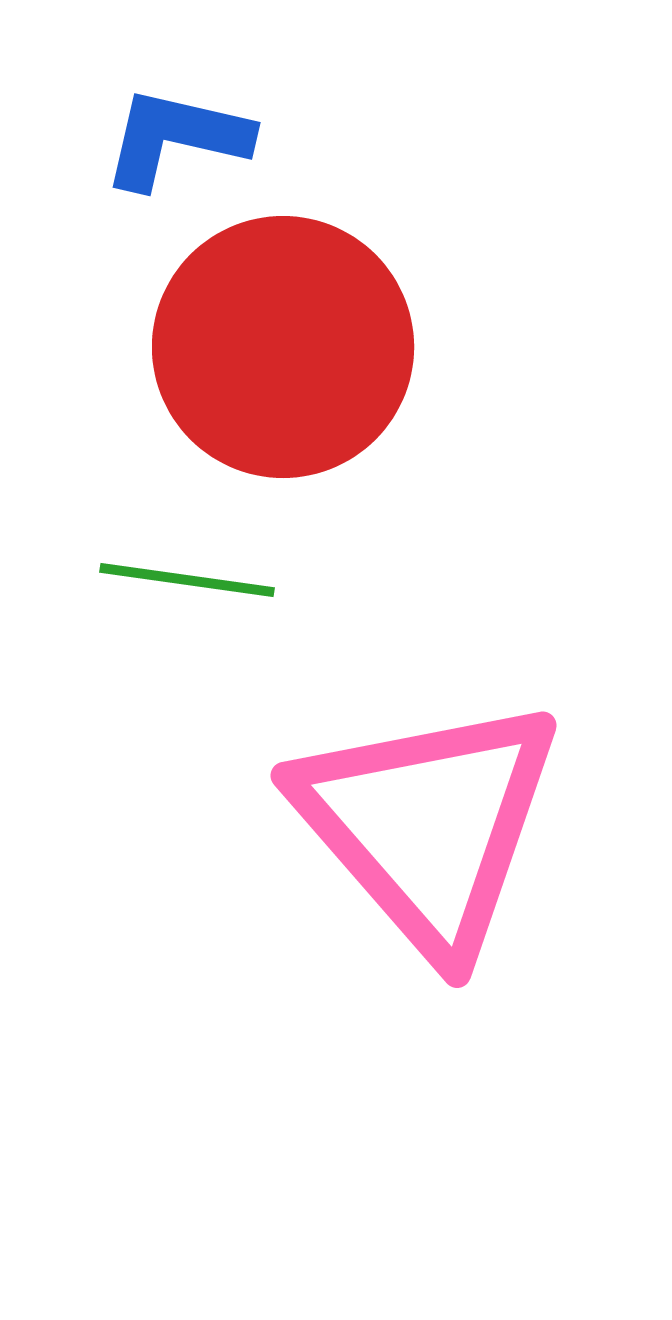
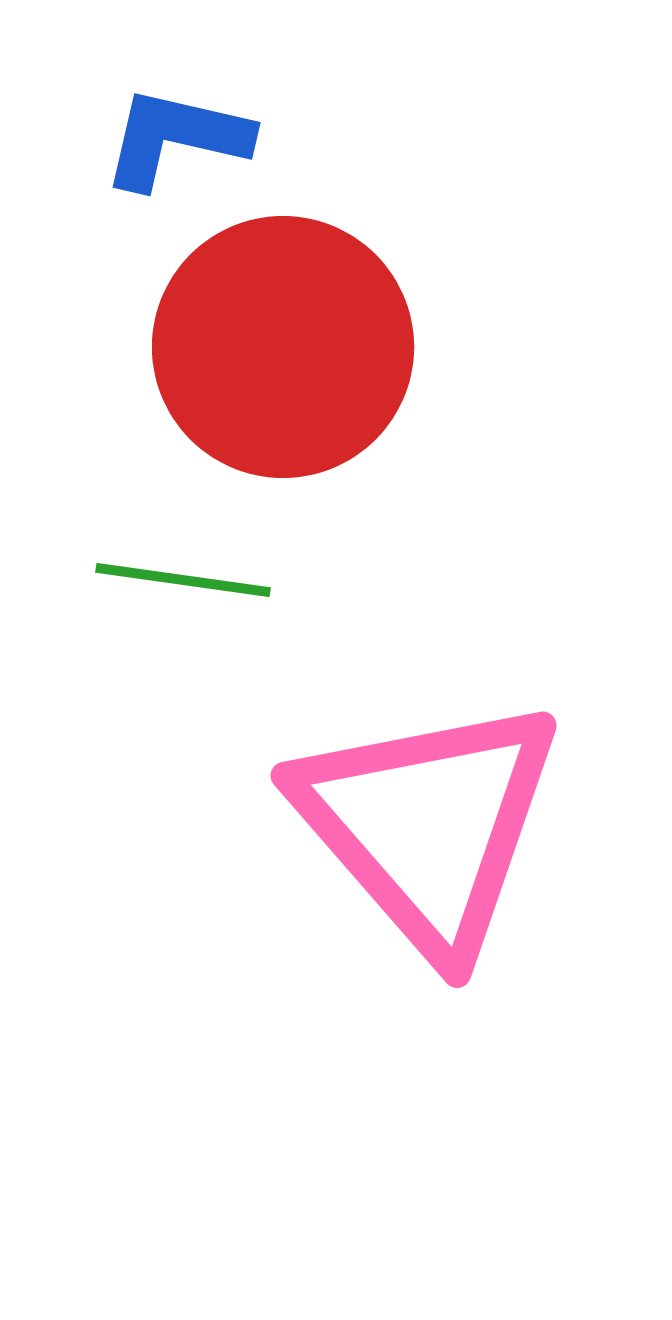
green line: moved 4 px left
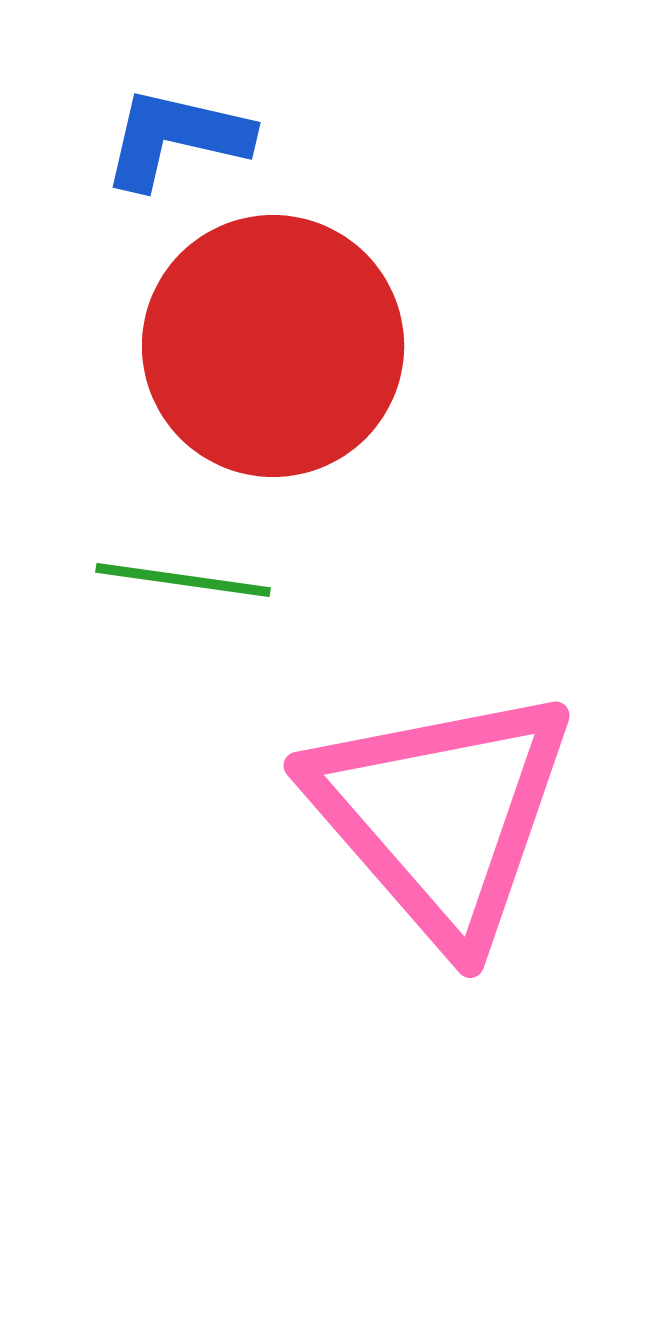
red circle: moved 10 px left, 1 px up
pink triangle: moved 13 px right, 10 px up
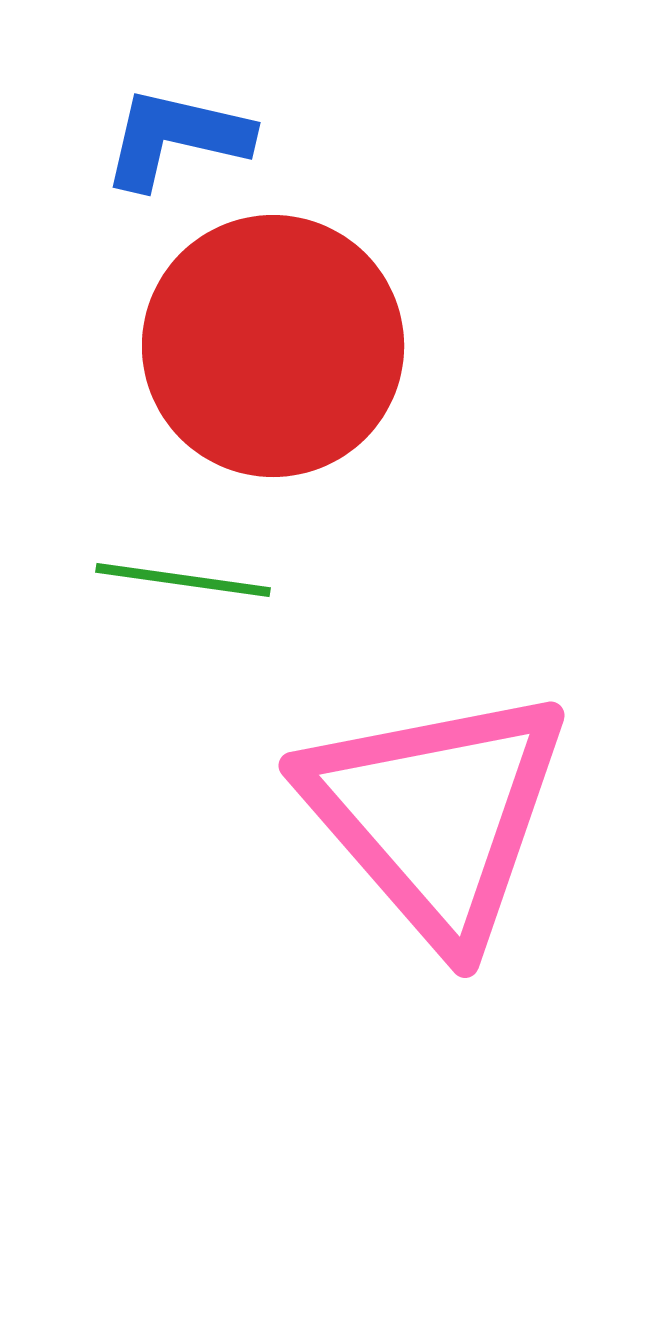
pink triangle: moved 5 px left
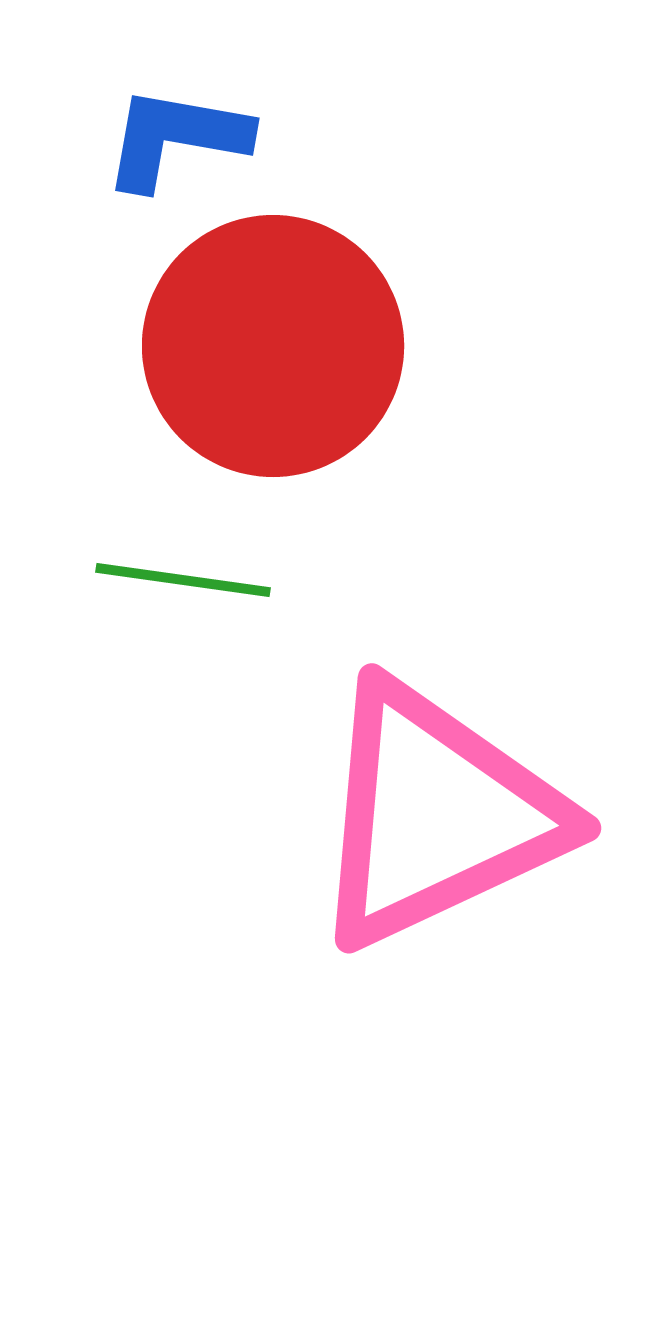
blue L-shape: rotated 3 degrees counterclockwise
pink triangle: rotated 46 degrees clockwise
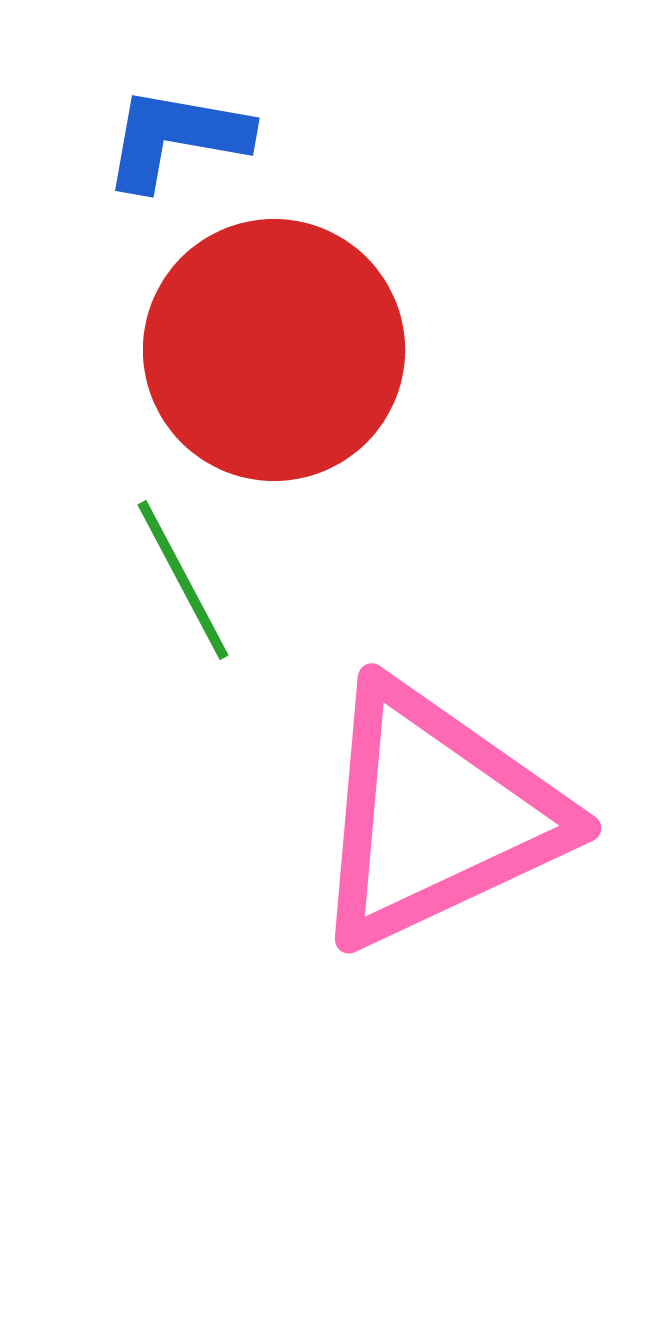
red circle: moved 1 px right, 4 px down
green line: rotated 54 degrees clockwise
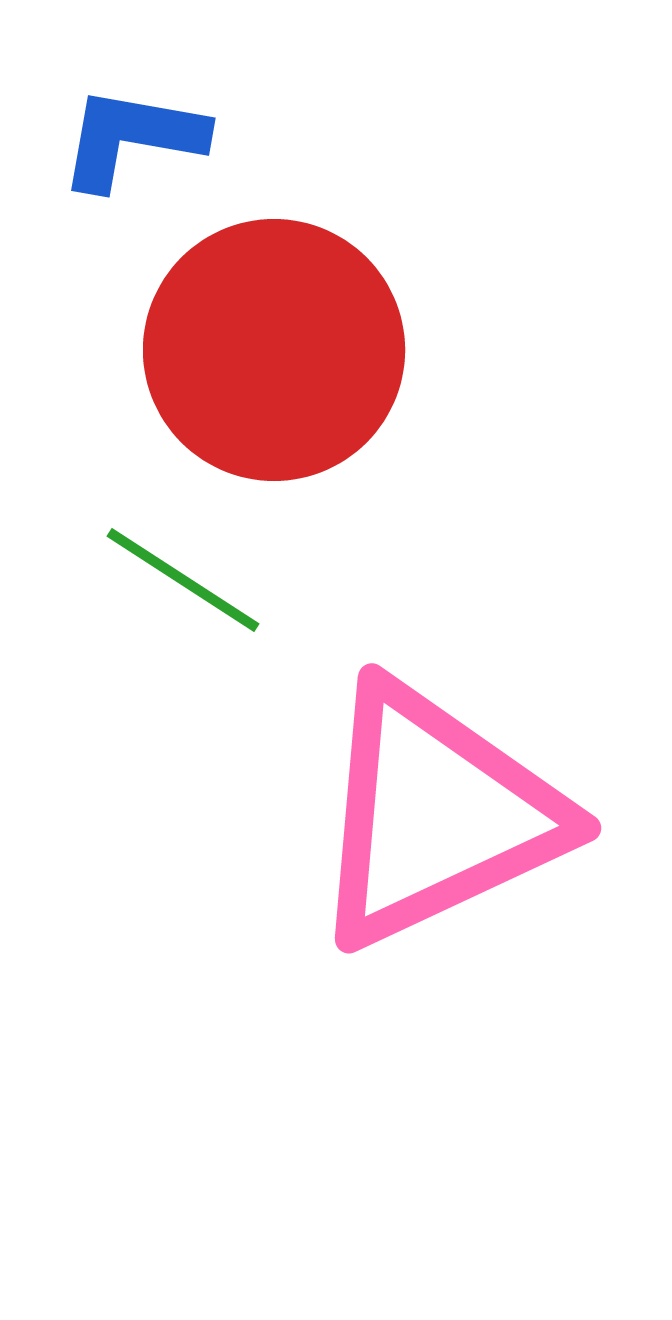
blue L-shape: moved 44 px left
green line: rotated 29 degrees counterclockwise
